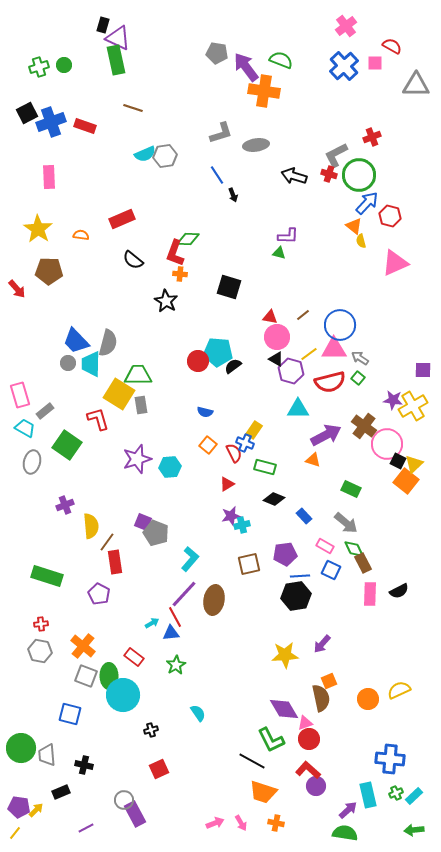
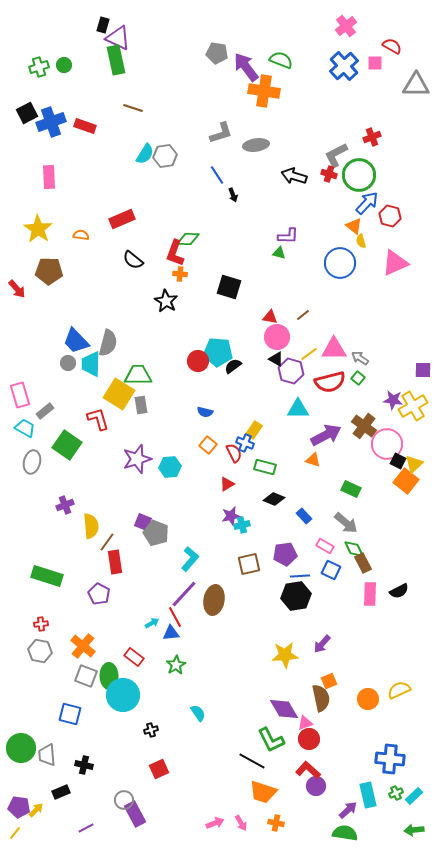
cyan semicircle at (145, 154): rotated 35 degrees counterclockwise
blue circle at (340, 325): moved 62 px up
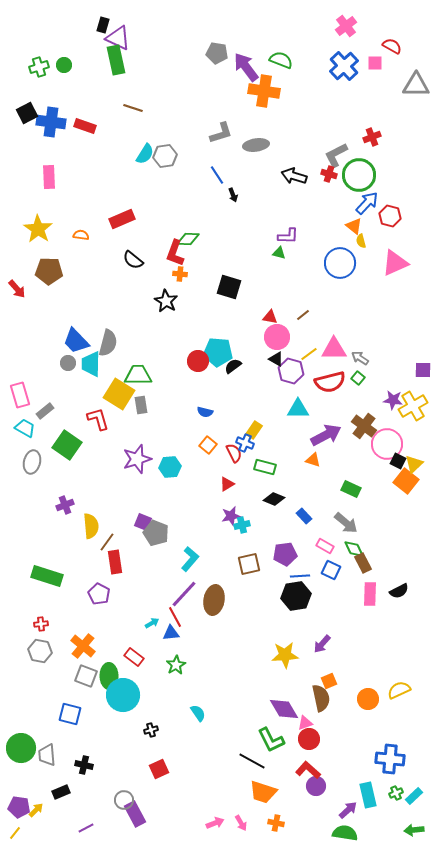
blue cross at (51, 122): rotated 28 degrees clockwise
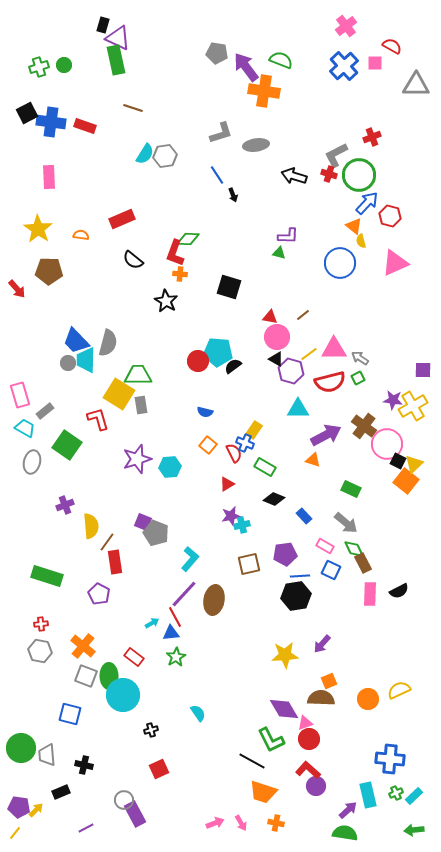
cyan trapezoid at (91, 364): moved 5 px left, 4 px up
green square at (358, 378): rotated 24 degrees clockwise
green rectangle at (265, 467): rotated 15 degrees clockwise
green star at (176, 665): moved 8 px up
brown semicircle at (321, 698): rotated 76 degrees counterclockwise
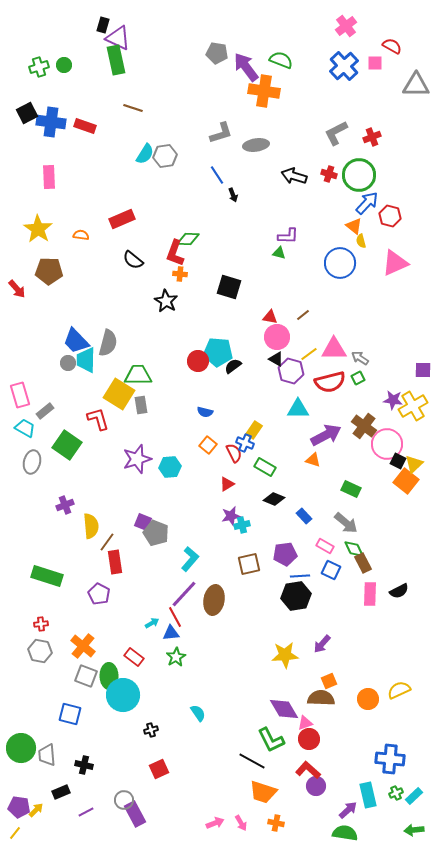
gray L-shape at (336, 155): moved 22 px up
purple line at (86, 828): moved 16 px up
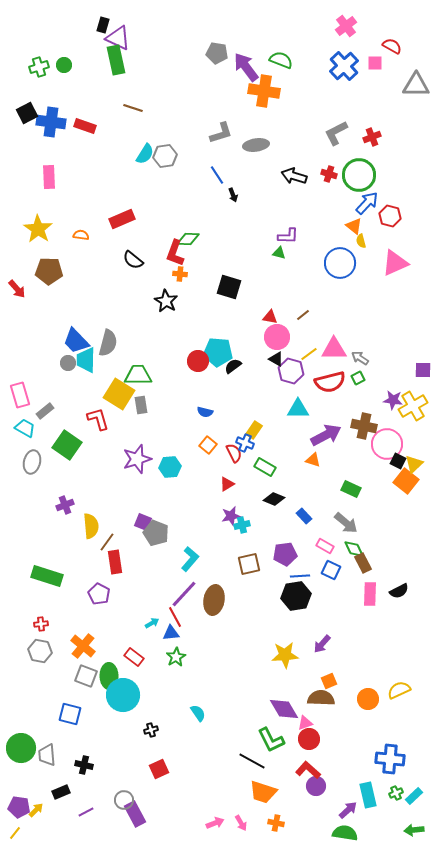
brown cross at (364, 426): rotated 25 degrees counterclockwise
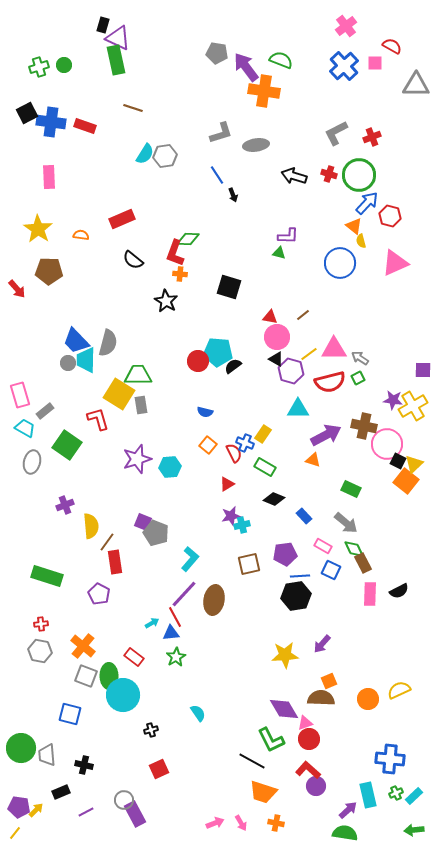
yellow rectangle at (254, 430): moved 9 px right, 4 px down
pink rectangle at (325, 546): moved 2 px left
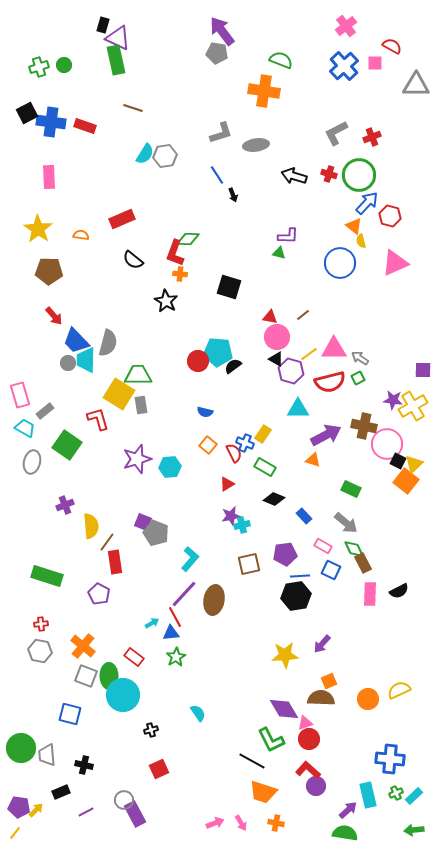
purple arrow at (246, 67): moved 24 px left, 36 px up
red arrow at (17, 289): moved 37 px right, 27 px down
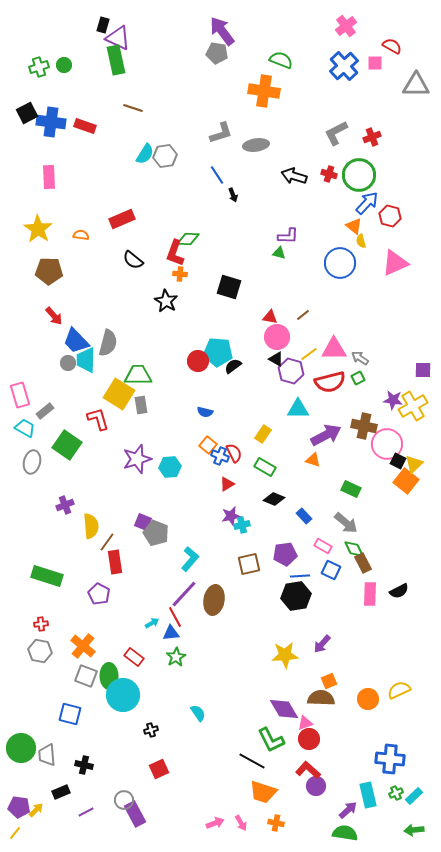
blue cross at (245, 443): moved 25 px left, 13 px down
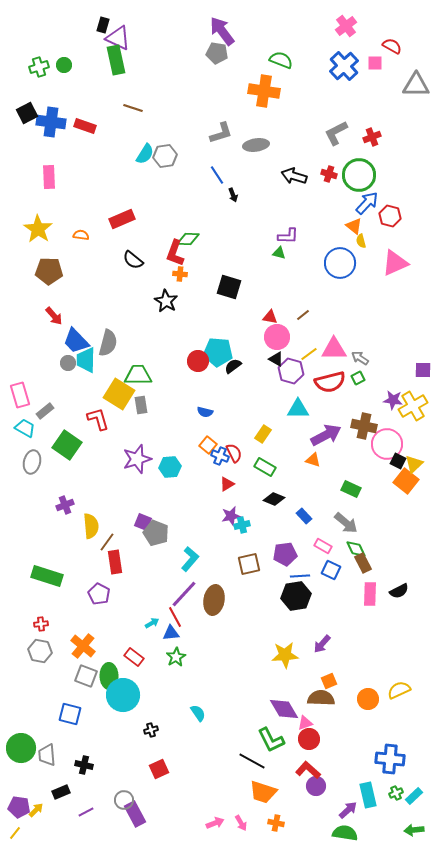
green diamond at (354, 549): moved 2 px right
